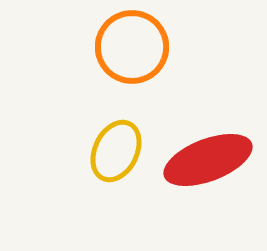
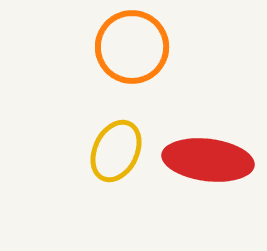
red ellipse: rotated 28 degrees clockwise
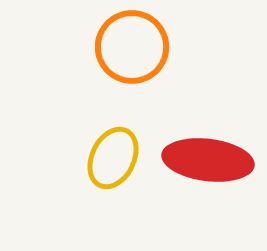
yellow ellipse: moved 3 px left, 7 px down
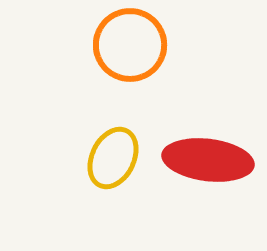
orange circle: moved 2 px left, 2 px up
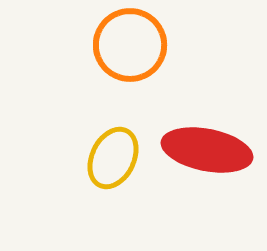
red ellipse: moved 1 px left, 10 px up; rotated 4 degrees clockwise
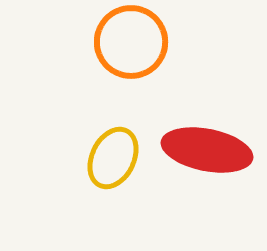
orange circle: moved 1 px right, 3 px up
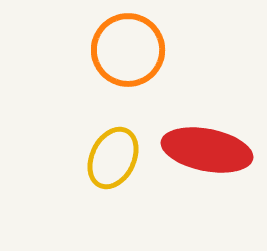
orange circle: moved 3 px left, 8 px down
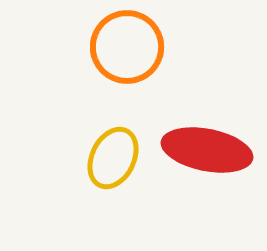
orange circle: moved 1 px left, 3 px up
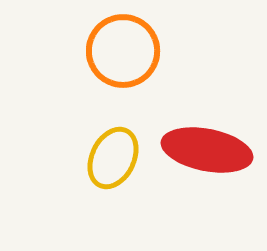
orange circle: moved 4 px left, 4 px down
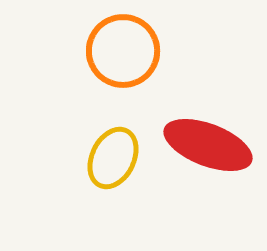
red ellipse: moved 1 px right, 5 px up; rotated 10 degrees clockwise
